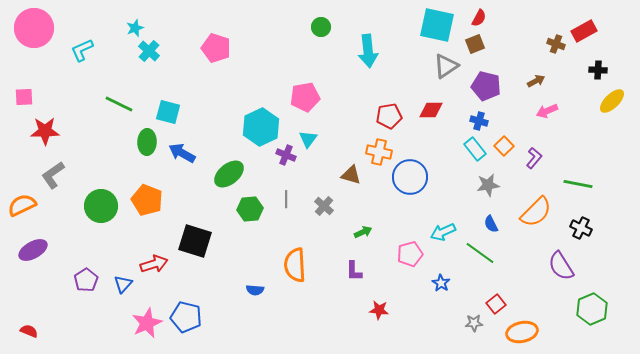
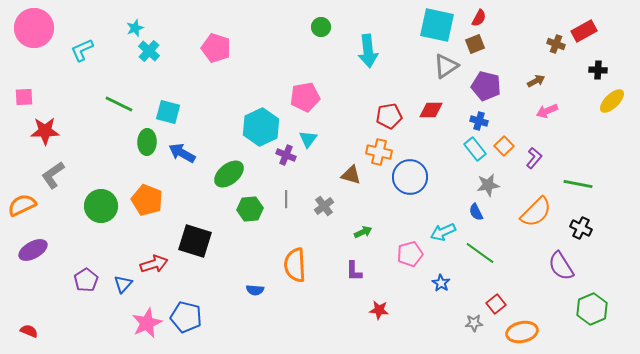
gray cross at (324, 206): rotated 12 degrees clockwise
blue semicircle at (491, 224): moved 15 px left, 12 px up
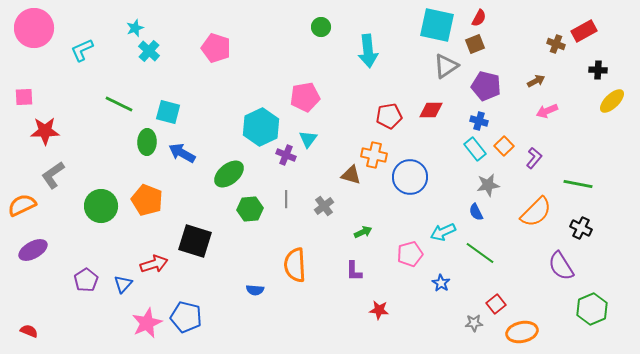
orange cross at (379, 152): moved 5 px left, 3 px down
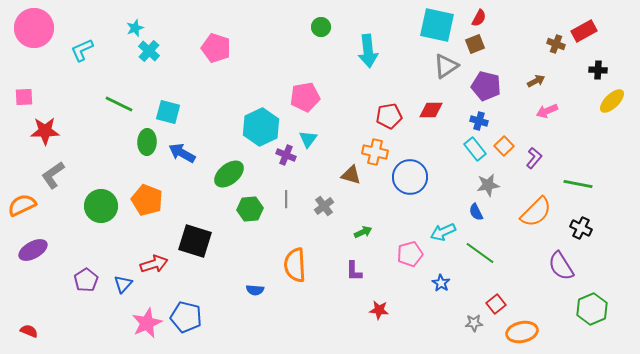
orange cross at (374, 155): moved 1 px right, 3 px up
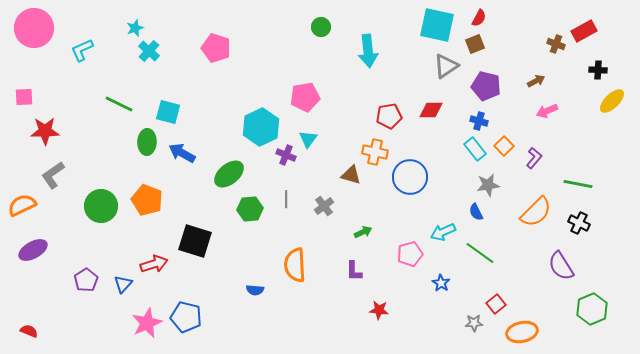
black cross at (581, 228): moved 2 px left, 5 px up
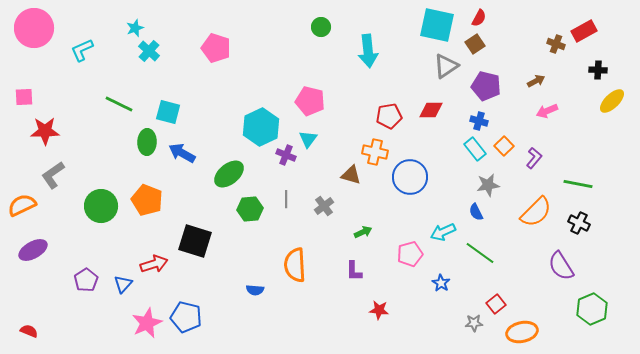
brown square at (475, 44): rotated 12 degrees counterclockwise
pink pentagon at (305, 97): moved 5 px right, 4 px down; rotated 24 degrees clockwise
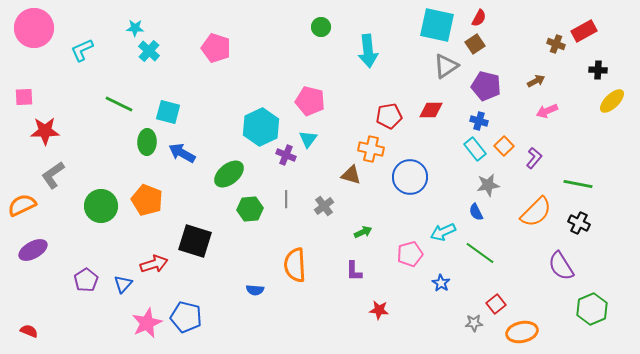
cyan star at (135, 28): rotated 24 degrees clockwise
orange cross at (375, 152): moved 4 px left, 3 px up
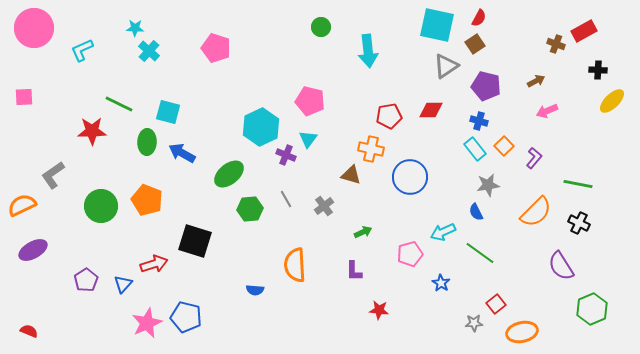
red star at (45, 131): moved 47 px right
gray line at (286, 199): rotated 30 degrees counterclockwise
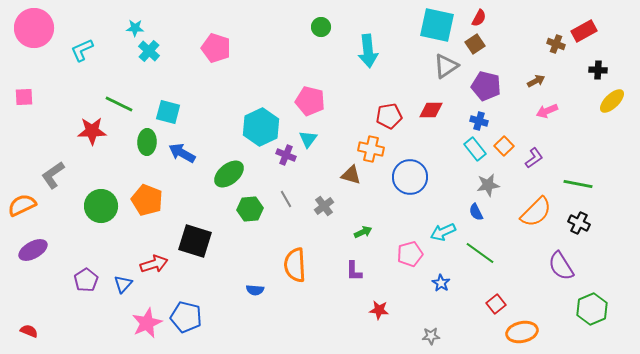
purple L-shape at (534, 158): rotated 15 degrees clockwise
gray star at (474, 323): moved 43 px left, 13 px down
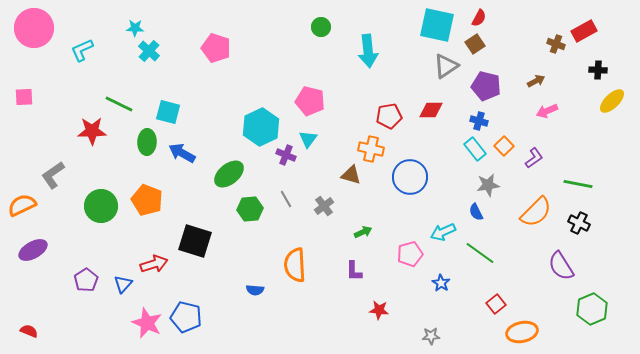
pink star at (147, 323): rotated 24 degrees counterclockwise
